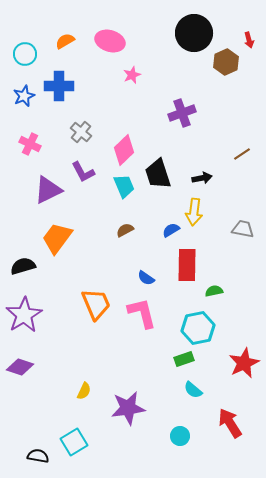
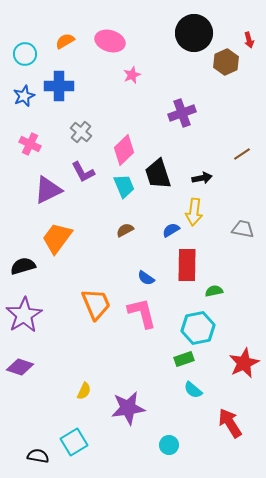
cyan circle at (180, 436): moved 11 px left, 9 px down
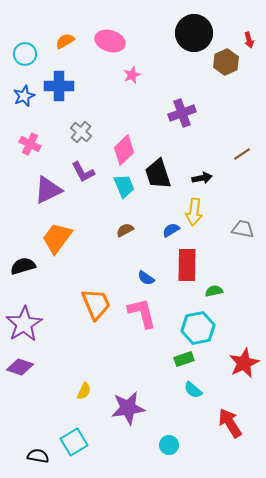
purple star at (24, 315): moved 9 px down
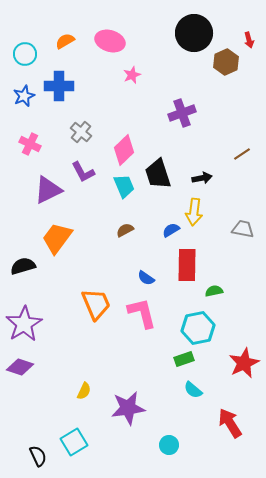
black semicircle at (38, 456): rotated 55 degrees clockwise
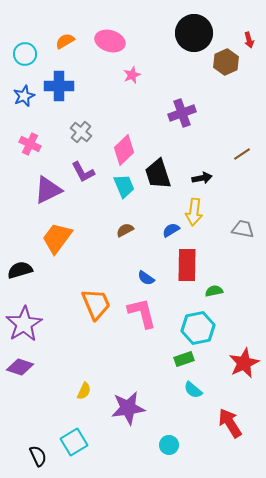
black semicircle at (23, 266): moved 3 px left, 4 px down
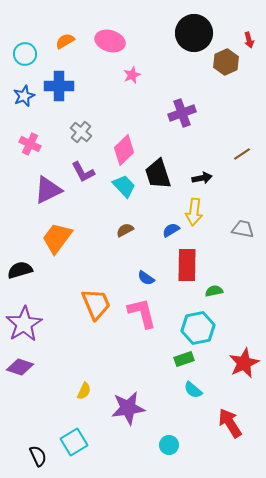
cyan trapezoid at (124, 186): rotated 20 degrees counterclockwise
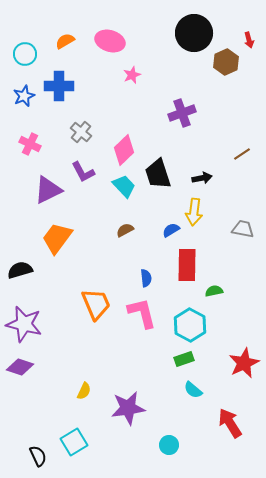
blue semicircle at (146, 278): rotated 132 degrees counterclockwise
purple star at (24, 324): rotated 27 degrees counterclockwise
cyan hexagon at (198, 328): moved 8 px left, 3 px up; rotated 20 degrees counterclockwise
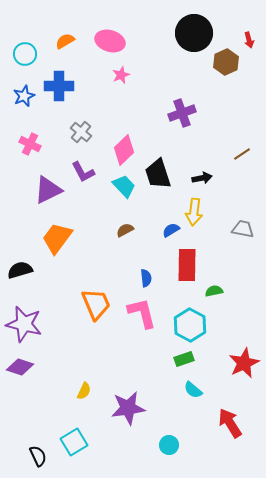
pink star at (132, 75): moved 11 px left
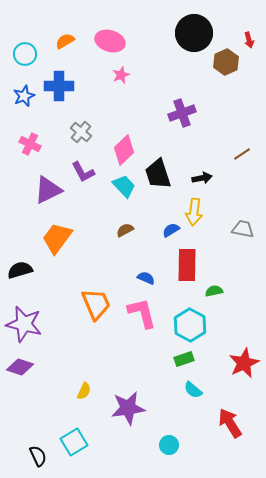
blue semicircle at (146, 278): rotated 60 degrees counterclockwise
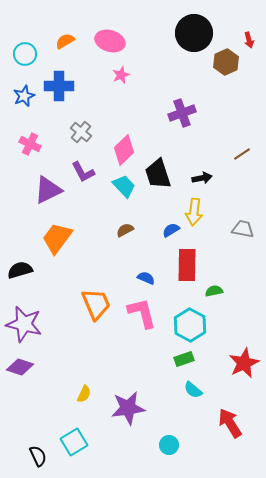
yellow semicircle at (84, 391): moved 3 px down
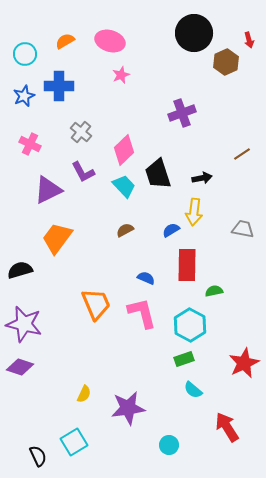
red arrow at (230, 423): moved 3 px left, 4 px down
